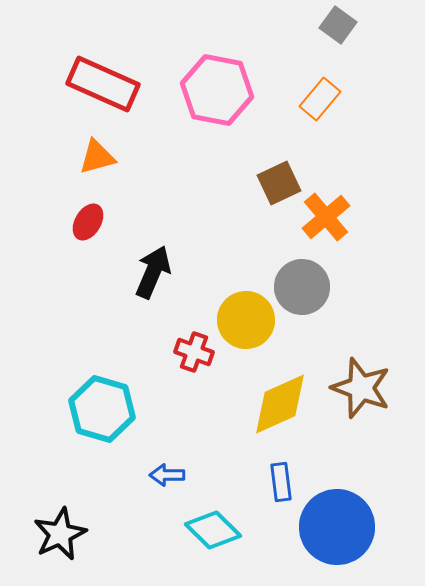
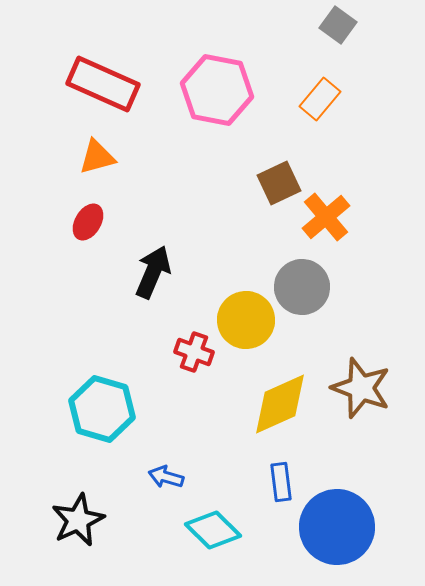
blue arrow: moved 1 px left, 2 px down; rotated 16 degrees clockwise
black star: moved 18 px right, 14 px up
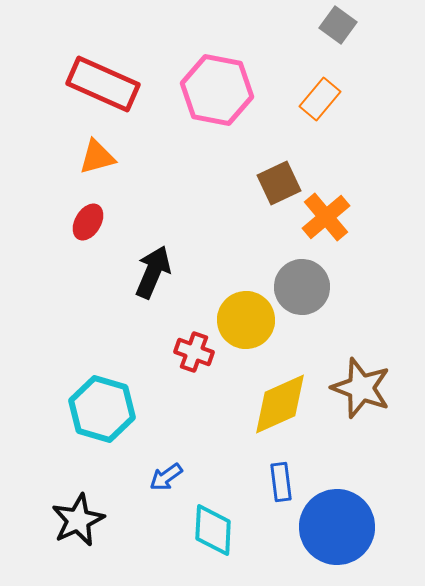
blue arrow: rotated 52 degrees counterclockwise
cyan diamond: rotated 48 degrees clockwise
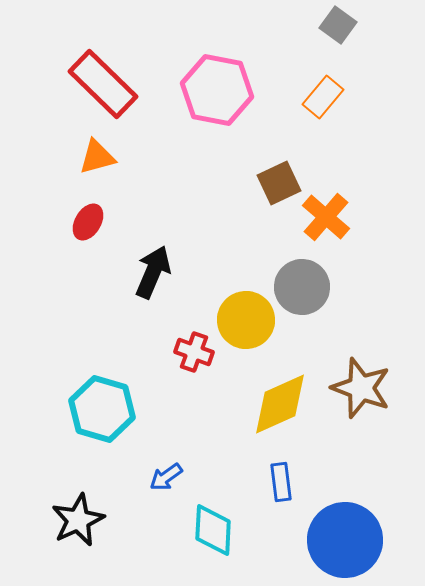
red rectangle: rotated 20 degrees clockwise
orange rectangle: moved 3 px right, 2 px up
orange cross: rotated 9 degrees counterclockwise
blue circle: moved 8 px right, 13 px down
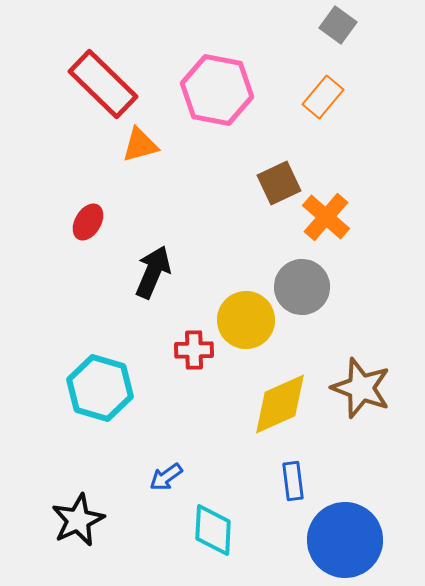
orange triangle: moved 43 px right, 12 px up
red cross: moved 2 px up; rotated 21 degrees counterclockwise
cyan hexagon: moved 2 px left, 21 px up
blue rectangle: moved 12 px right, 1 px up
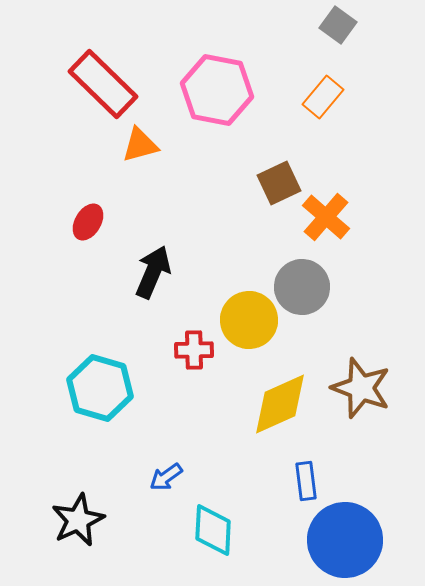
yellow circle: moved 3 px right
blue rectangle: moved 13 px right
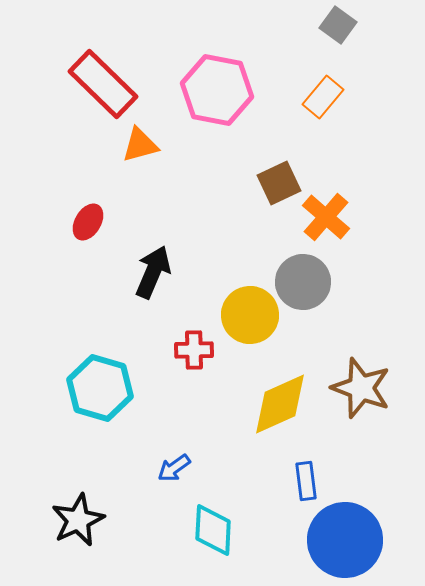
gray circle: moved 1 px right, 5 px up
yellow circle: moved 1 px right, 5 px up
blue arrow: moved 8 px right, 9 px up
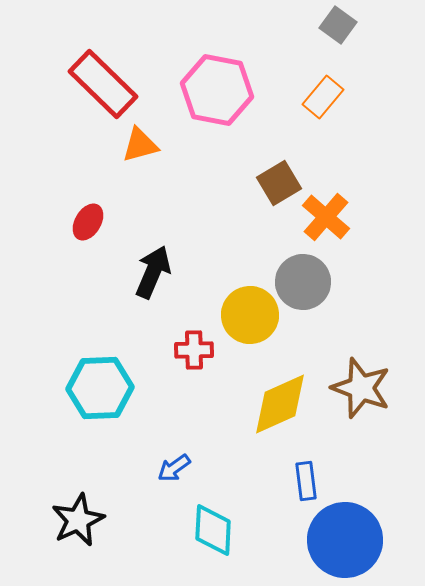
brown square: rotated 6 degrees counterclockwise
cyan hexagon: rotated 18 degrees counterclockwise
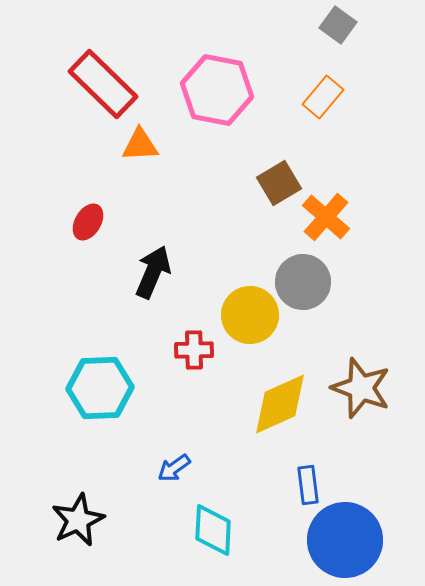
orange triangle: rotated 12 degrees clockwise
blue rectangle: moved 2 px right, 4 px down
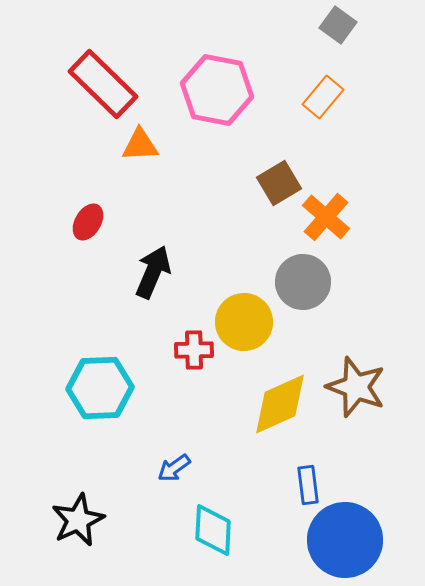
yellow circle: moved 6 px left, 7 px down
brown star: moved 5 px left, 1 px up
